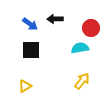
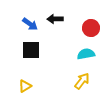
cyan semicircle: moved 6 px right, 6 px down
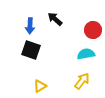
black arrow: rotated 42 degrees clockwise
blue arrow: moved 2 px down; rotated 56 degrees clockwise
red circle: moved 2 px right, 2 px down
black square: rotated 18 degrees clockwise
yellow triangle: moved 15 px right
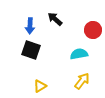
cyan semicircle: moved 7 px left
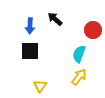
black square: moved 1 px left, 1 px down; rotated 18 degrees counterclockwise
cyan semicircle: rotated 60 degrees counterclockwise
yellow arrow: moved 3 px left, 4 px up
yellow triangle: rotated 24 degrees counterclockwise
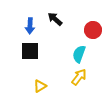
yellow triangle: rotated 24 degrees clockwise
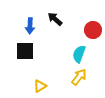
black square: moved 5 px left
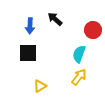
black square: moved 3 px right, 2 px down
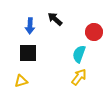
red circle: moved 1 px right, 2 px down
yellow triangle: moved 19 px left, 5 px up; rotated 16 degrees clockwise
